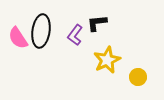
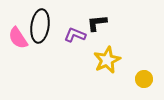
black ellipse: moved 1 px left, 5 px up
purple L-shape: rotated 75 degrees clockwise
yellow circle: moved 6 px right, 2 px down
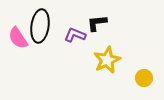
yellow circle: moved 1 px up
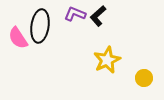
black L-shape: moved 1 px right, 7 px up; rotated 35 degrees counterclockwise
purple L-shape: moved 21 px up
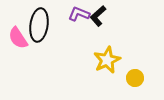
purple L-shape: moved 4 px right
black ellipse: moved 1 px left, 1 px up
yellow circle: moved 9 px left
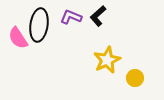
purple L-shape: moved 8 px left, 3 px down
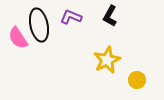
black L-shape: moved 12 px right; rotated 20 degrees counterclockwise
black ellipse: rotated 20 degrees counterclockwise
yellow circle: moved 2 px right, 2 px down
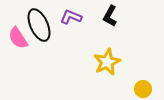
black ellipse: rotated 12 degrees counterclockwise
yellow star: moved 2 px down
yellow circle: moved 6 px right, 9 px down
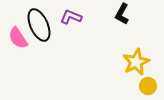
black L-shape: moved 12 px right, 2 px up
yellow star: moved 29 px right
yellow circle: moved 5 px right, 3 px up
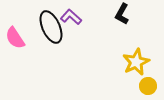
purple L-shape: rotated 20 degrees clockwise
black ellipse: moved 12 px right, 2 px down
pink semicircle: moved 3 px left
